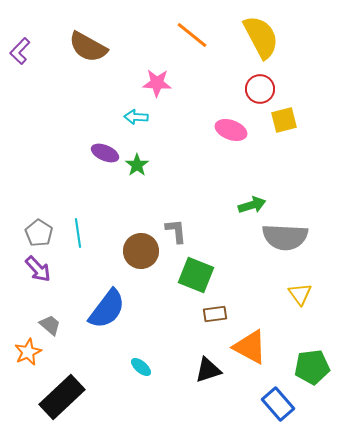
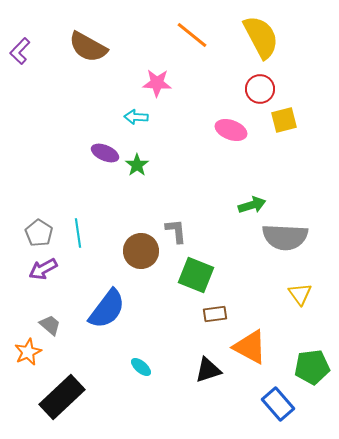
purple arrow: moved 5 px right; rotated 104 degrees clockwise
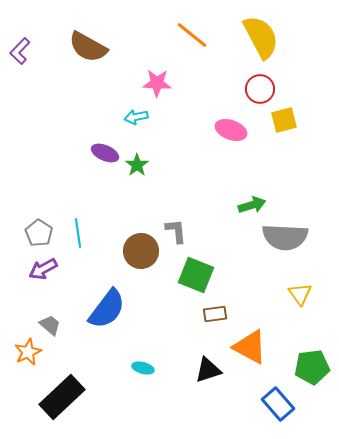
cyan arrow: rotated 15 degrees counterclockwise
cyan ellipse: moved 2 px right, 1 px down; rotated 25 degrees counterclockwise
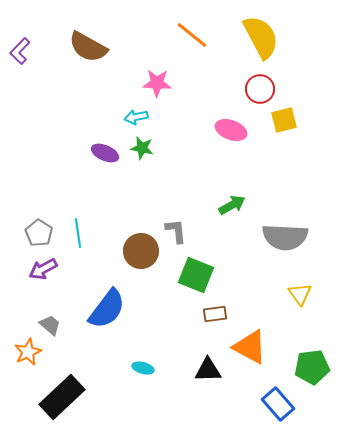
green star: moved 5 px right, 17 px up; rotated 25 degrees counterclockwise
green arrow: moved 20 px left; rotated 12 degrees counterclockwise
black triangle: rotated 16 degrees clockwise
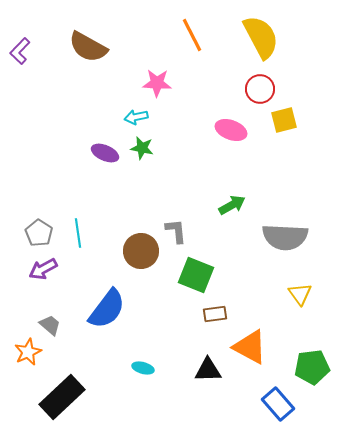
orange line: rotated 24 degrees clockwise
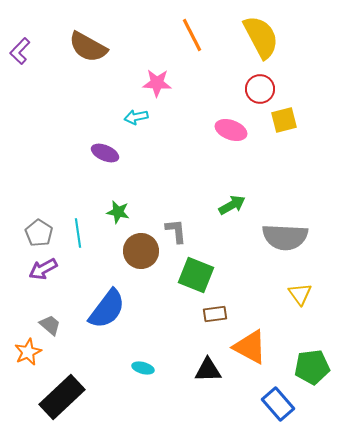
green star: moved 24 px left, 64 px down
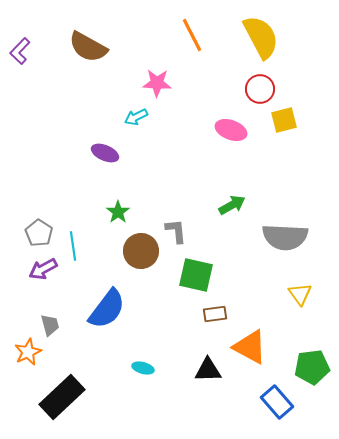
cyan arrow: rotated 15 degrees counterclockwise
green star: rotated 25 degrees clockwise
cyan line: moved 5 px left, 13 px down
green square: rotated 9 degrees counterclockwise
gray trapezoid: rotated 35 degrees clockwise
blue rectangle: moved 1 px left, 2 px up
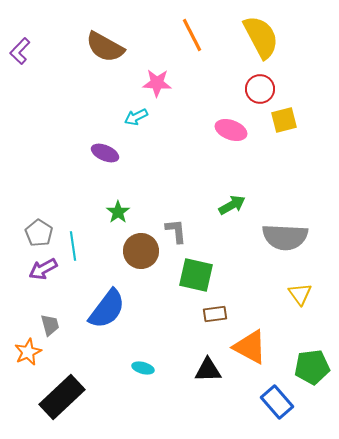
brown semicircle: moved 17 px right
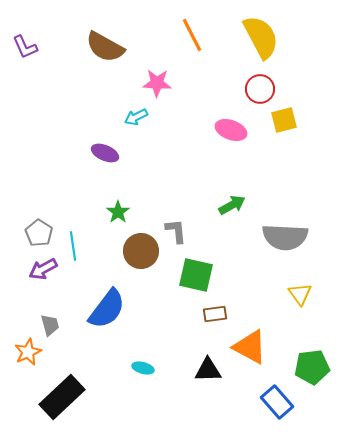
purple L-shape: moved 5 px right, 4 px up; rotated 68 degrees counterclockwise
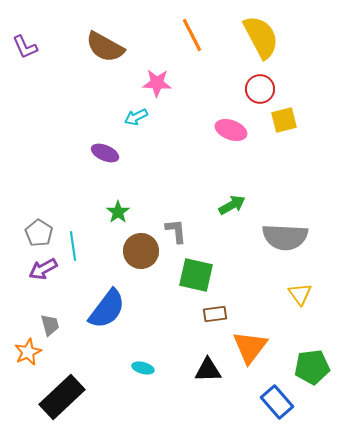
orange triangle: rotated 39 degrees clockwise
